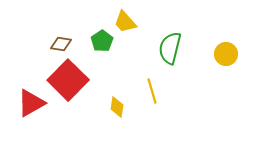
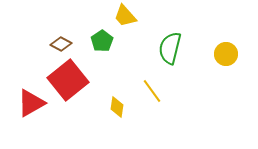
yellow trapezoid: moved 6 px up
brown diamond: rotated 20 degrees clockwise
red square: rotated 6 degrees clockwise
yellow line: rotated 20 degrees counterclockwise
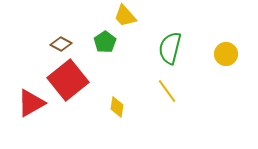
green pentagon: moved 3 px right, 1 px down
yellow line: moved 15 px right
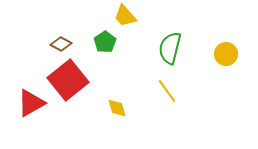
yellow diamond: moved 1 px down; rotated 25 degrees counterclockwise
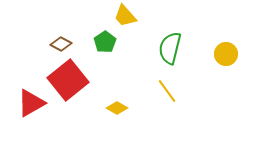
yellow diamond: rotated 45 degrees counterclockwise
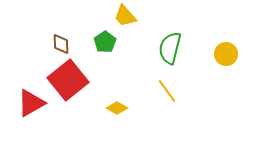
brown diamond: rotated 60 degrees clockwise
